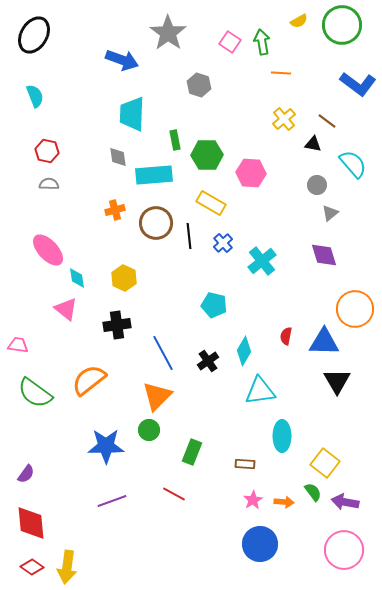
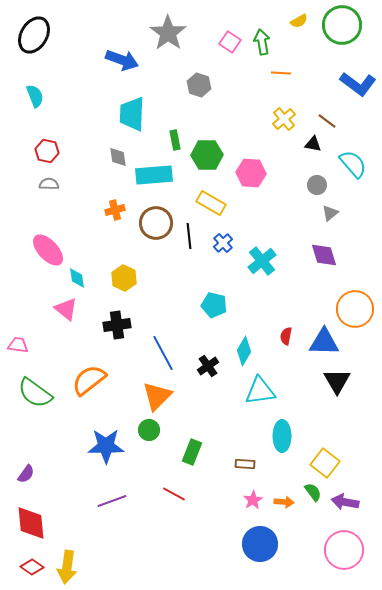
black cross at (208, 361): moved 5 px down
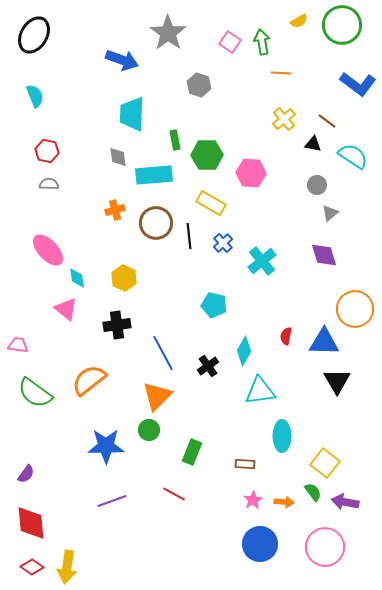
cyan semicircle at (353, 164): moved 8 px up; rotated 16 degrees counterclockwise
pink circle at (344, 550): moved 19 px left, 3 px up
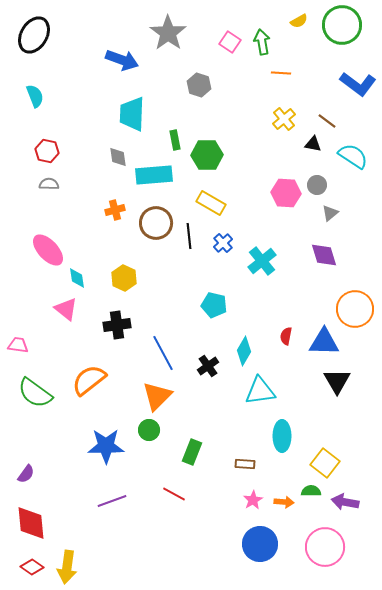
pink hexagon at (251, 173): moved 35 px right, 20 px down
green semicircle at (313, 492): moved 2 px left, 1 px up; rotated 54 degrees counterclockwise
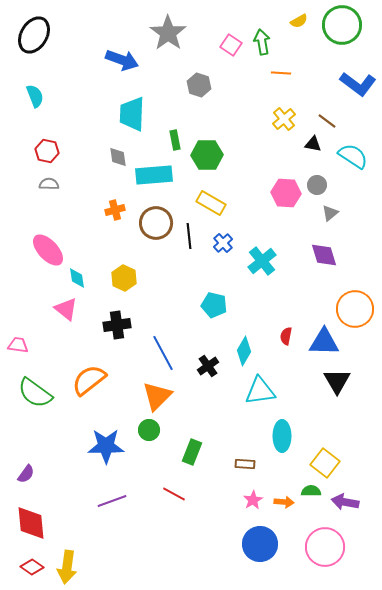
pink square at (230, 42): moved 1 px right, 3 px down
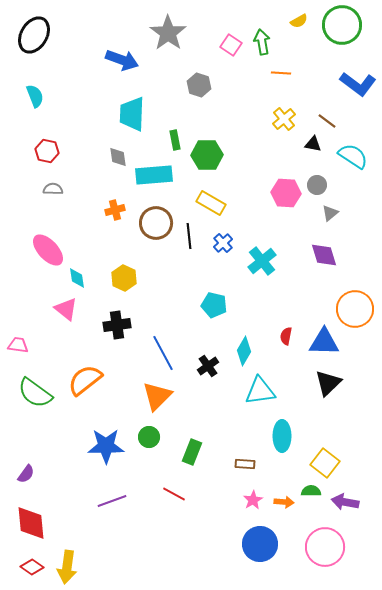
gray semicircle at (49, 184): moved 4 px right, 5 px down
orange semicircle at (89, 380): moved 4 px left
black triangle at (337, 381): moved 9 px left, 2 px down; rotated 16 degrees clockwise
green circle at (149, 430): moved 7 px down
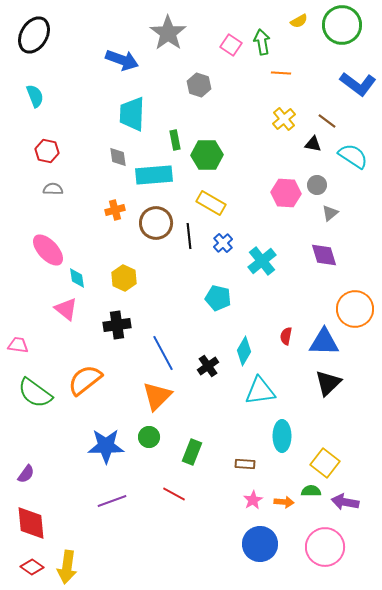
cyan pentagon at (214, 305): moved 4 px right, 7 px up
